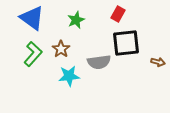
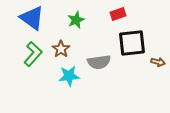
red rectangle: rotated 42 degrees clockwise
black square: moved 6 px right
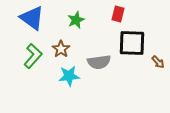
red rectangle: rotated 56 degrees counterclockwise
black square: rotated 8 degrees clockwise
green L-shape: moved 2 px down
brown arrow: rotated 32 degrees clockwise
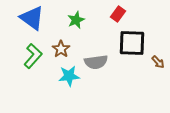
red rectangle: rotated 21 degrees clockwise
gray semicircle: moved 3 px left
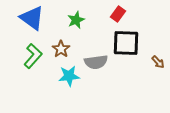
black square: moved 6 px left
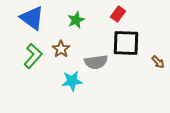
cyan star: moved 3 px right, 5 px down
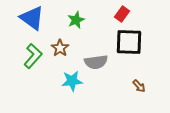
red rectangle: moved 4 px right
black square: moved 3 px right, 1 px up
brown star: moved 1 px left, 1 px up
brown arrow: moved 19 px left, 24 px down
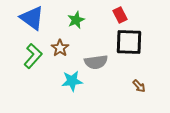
red rectangle: moved 2 px left, 1 px down; rotated 63 degrees counterclockwise
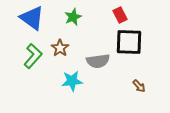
green star: moved 3 px left, 3 px up
gray semicircle: moved 2 px right, 1 px up
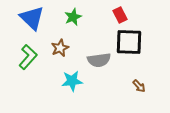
blue triangle: rotated 8 degrees clockwise
brown star: rotated 12 degrees clockwise
green L-shape: moved 5 px left, 1 px down
gray semicircle: moved 1 px right, 1 px up
